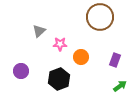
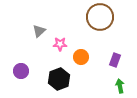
green arrow: rotated 64 degrees counterclockwise
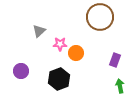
orange circle: moved 5 px left, 4 px up
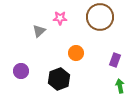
pink star: moved 26 px up
